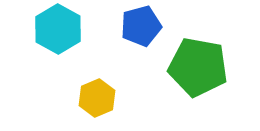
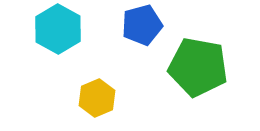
blue pentagon: moved 1 px right, 1 px up
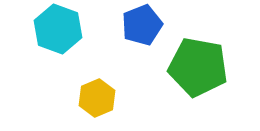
blue pentagon: rotated 6 degrees counterclockwise
cyan hexagon: rotated 9 degrees counterclockwise
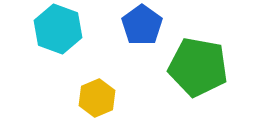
blue pentagon: rotated 15 degrees counterclockwise
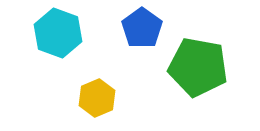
blue pentagon: moved 3 px down
cyan hexagon: moved 4 px down
